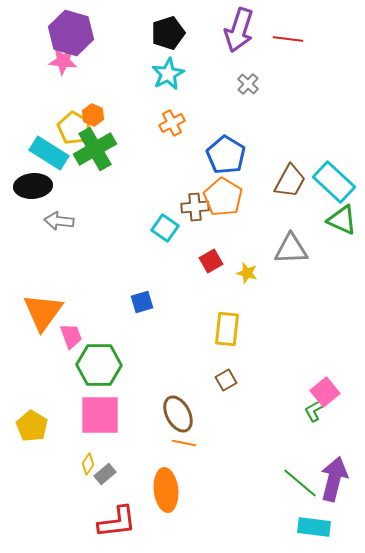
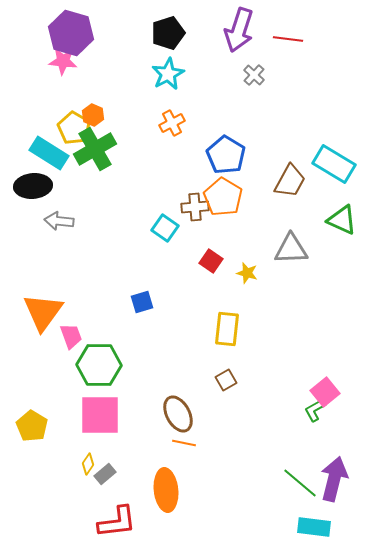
gray cross at (248, 84): moved 6 px right, 9 px up
cyan rectangle at (334, 182): moved 18 px up; rotated 12 degrees counterclockwise
red square at (211, 261): rotated 25 degrees counterclockwise
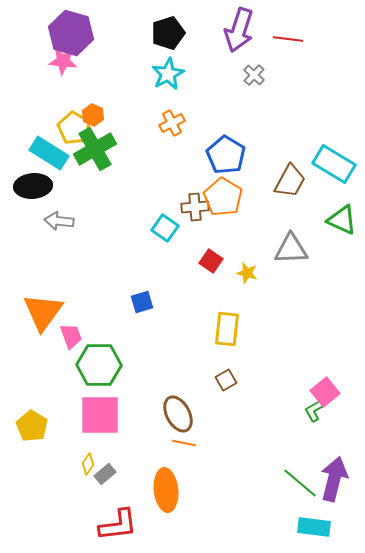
red L-shape at (117, 522): moved 1 px right, 3 px down
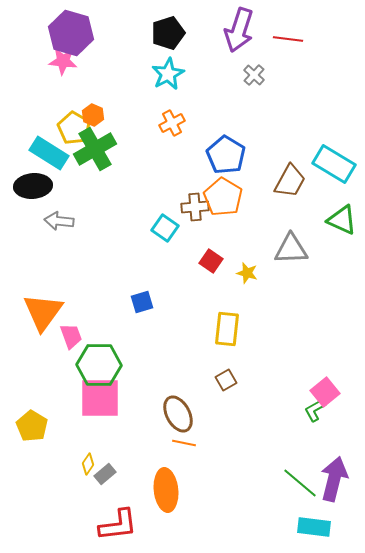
pink square at (100, 415): moved 17 px up
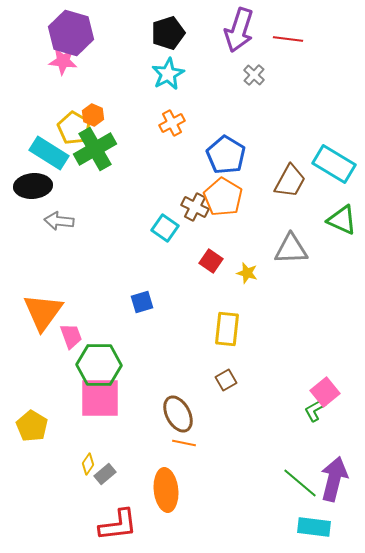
brown cross at (195, 207): rotated 32 degrees clockwise
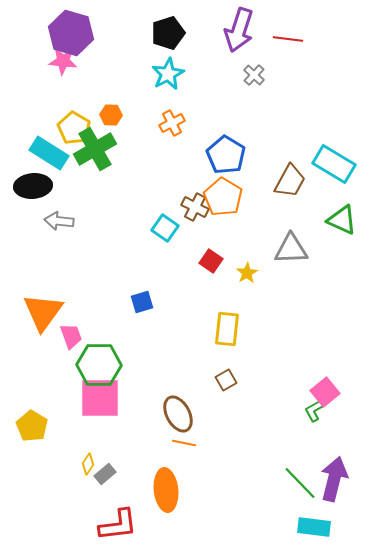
orange hexagon at (93, 115): moved 18 px right; rotated 20 degrees counterclockwise
yellow star at (247, 273): rotated 25 degrees clockwise
green line at (300, 483): rotated 6 degrees clockwise
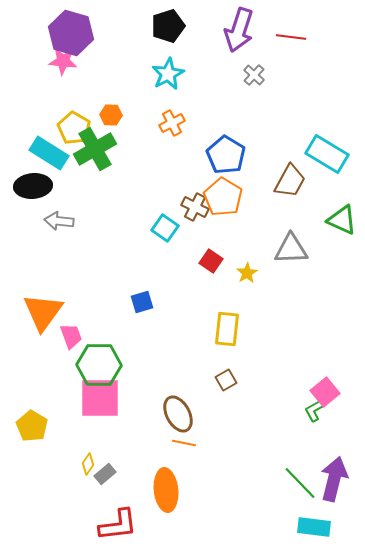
black pentagon at (168, 33): moved 7 px up
red line at (288, 39): moved 3 px right, 2 px up
cyan rectangle at (334, 164): moved 7 px left, 10 px up
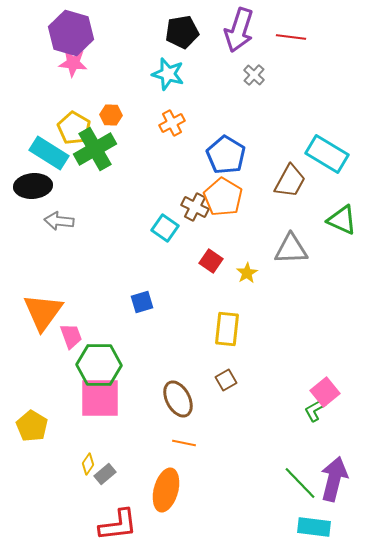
black pentagon at (168, 26): moved 14 px right, 6 px down; rotated 8 degrees clockwise
pink star at (63, 61): moved 10 px right, 2 px down
cyan star at (168, 74): rotated 28 degrees counterclockwise
brown ellipse at (178, 414): moved 15 px up
orange ellipse at (166, 490): rotated 21 degrees clockwise
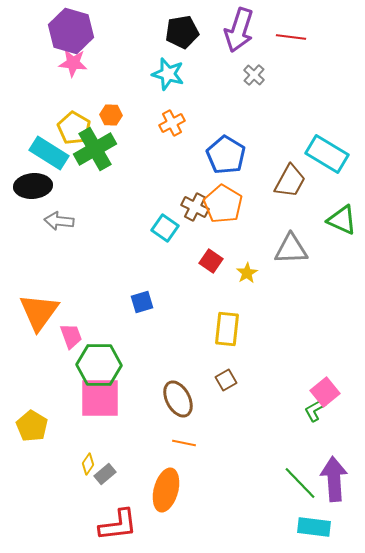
purple hexagon at (71, 33): moved 2 px up
orange pentagon at (223, 197): moved 7 px down
orange triangle at (43, 312): moved 4 px left
purple arrow at (334, 479): rotated 18 degrees counterclockwise
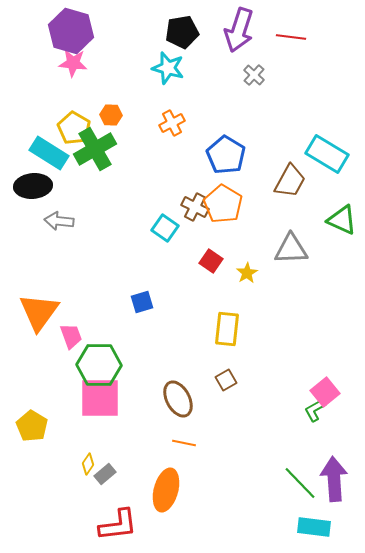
cyan star at (168, 74): moved 6 px up
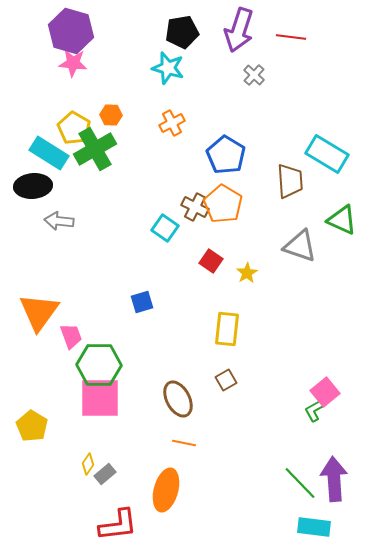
brown trapezoid at (290, 181): rotated 33 degrees counterclockwise
gray triangle at (291, 249): moved 9 px right, 3 px up; rotated 21 degrees clockwise
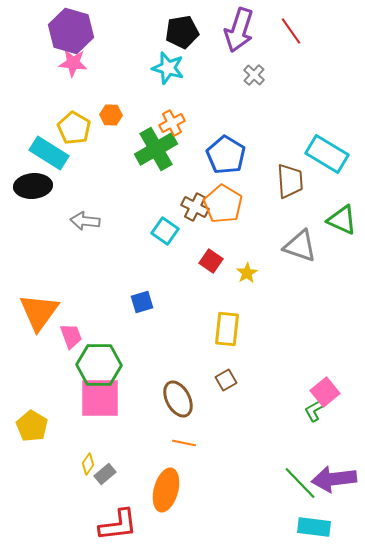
red line at (291, 37): moved 6 px up; rotated 48 degrees clockwise
green cross at (95, 149): moved 61 px right
gray arrow at (59, 221): moved 26 px right
cyan square at (165, 228): moved 3 px down
purple arrow at (334, 479): rotated 93 degrees counterclockwise
